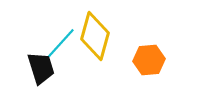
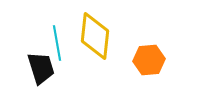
yellow diamond: rotated 9 degrees counterclockwise
cyan line: moved 4 px left; rotated 52 degrees counterclockwise
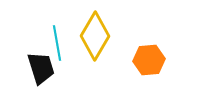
yellow diamond: rotated 24 degrees clockwise
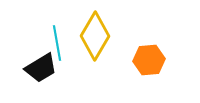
black trapezoid: rotated 76 degrees clockwise
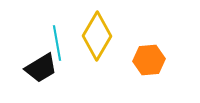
yellow diamond: moved 2 px right
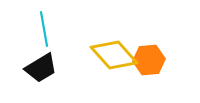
yellow diamond: moved 17 px right, 19 px down; rotated 72 degrees counterclockwise
cyan line: moved 13 px left, 14 px up
